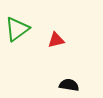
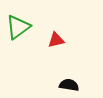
green triangle: moved 1 px right, 2 px up
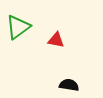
red triangle: rotated 24 degrees clockwise
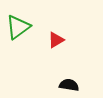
red triangle: rotated 42 degrees counterclockwise
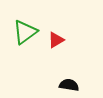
green triangle: moved 7 px right, 5 px down
